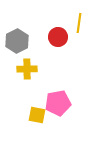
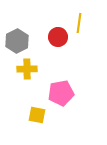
pink pentagon: moved 3 px right, 10 px up
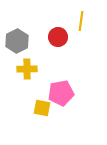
yellow line: moved 2 px right, 2 px up
yellow square: moved 5 px right, 7 px up
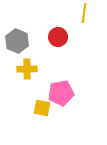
yellow line: moved 3 px right, 8 px up
gray hexagon: rotated 10 degrees counterclockwise
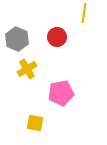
red circle: moved 1 px left
gray hexagon: moved 2 px up
yellow cross: rotated 30 degrees counterclockwise
yellow square: moved 7 px left, 15 px down
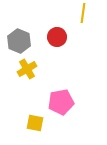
yellow line: moved 1 px left
gray hexagon: moved 2 px right, 2 px down
pink pentagon: moved 9 px down
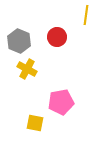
yellow line: moved 3 px right, 2 px down
yellow cross: rotated 30 degrees counterclockwise
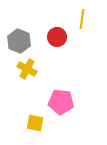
yellow line: moved 4 px left, 4 px down
pink pentagon: rotated 15 degrees clockwise
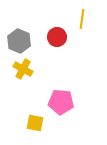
yellow cross: moved 4 px left
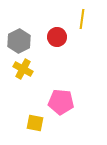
gray hexagon: rotated 10 degrees clockwise
